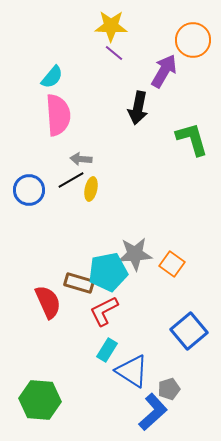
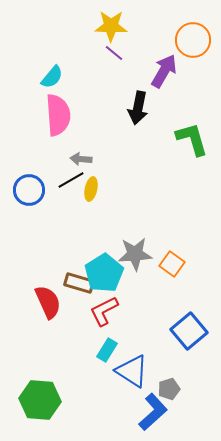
cyan pentagon: moved 4 px left, 1 px down; rotated 21 degrees counterclockwise
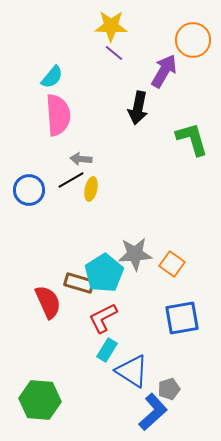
red L-shape: moved 1 px left, 7 px down
blue square: moved 7 px left, 13 px up; rotated 30 degrees clockwise
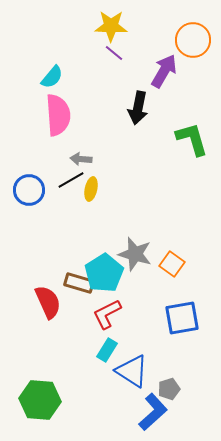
gray star: rotated 20 degrees clockwise
red L-shape: moved 4 px right, 4 px up
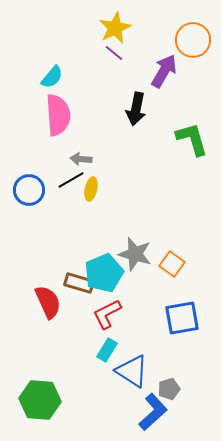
yellow star: moved 4 px right, 2 px down; rotated 28 degrees counterclockwise
black arrow: moved 2 px left, 1 px down
cyan pentagon: rotated 9 degrees clockwise
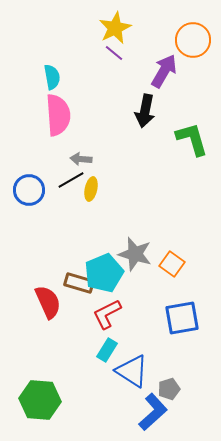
cyan semicircle: rotated 50 degrees counterclockwise
black arrow: moved 9 px right, 2 px down
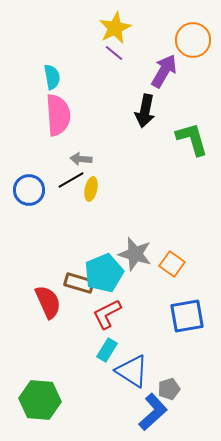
blue square: moved 5 px right, 2 px up
